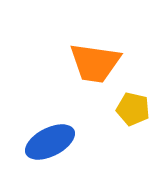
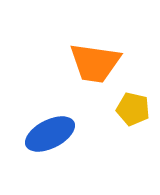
blue ellipse: moved 8 px up
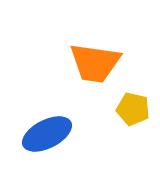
blue ellipse: moved 3 px left
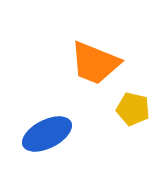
orange trapezoid: rotated 14 degrees clockwise
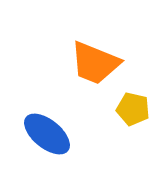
blue ellipse: rotated 66 degrees clockwise
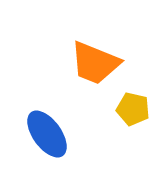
blue ellipse: rotated 15 degrees clockwise
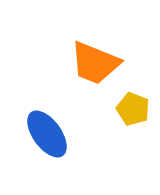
yellow pentagon: rotated 8 degrees clockwise
